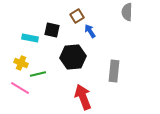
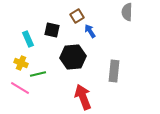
cyan rectangle: moved 2 px left, 1 px down; rotated 56 degrees clockwise
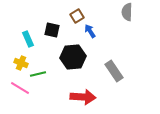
gray rectangle: rotated 40 degrees counterclockwise
red arrow: rotated 115 degrees clockwise
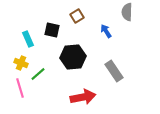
blue arrow: moved 16 px right
green line: rotated 28 degrees counterclockwise
pink line: rotated 42 degrees clockwise
red arrow: rotated 15 degrees counterclockwise
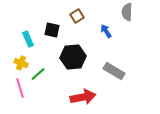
gray rectangle: rotated 25 degrees counterclockwise
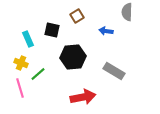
blue arrow: rotated 48 degrees counterclockwise
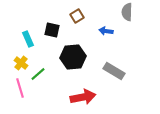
yellow cross: rotated 16 degrees clockwise
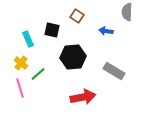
brown square: rotated 24 degrees counterclockwise
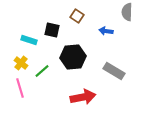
cyan rectangle: moved 1 px right, 1 px down; rotated 49 degrees counterclockwise
green line: moved 4 px right, 3 px up
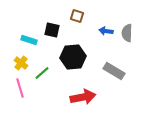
gray semicircle: moved 21 px down
brown square: rotated 16 degrees counterclockwise
green line: moved 2 px down
